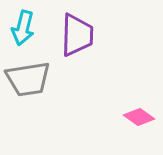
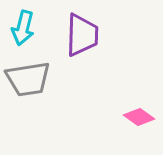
purple trapezoid: moved 5 px right
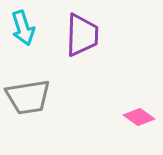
cyan arrow: rotated 32 degrees counterclockwise
gray trapezoid: moved 18 px down
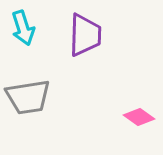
purple trapezoid: moved 3 px right
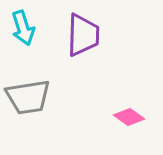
purple trapezoid: moved 2 px left
pink diamond: moved 10 px left
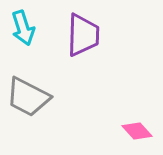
gray trapezoid: rotated 36 degrees clockwise
pink diamond: moved 8 px right, 14 px down; rotated 12 degrees clockwise
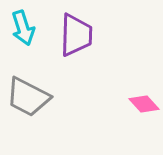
purple trapezoid: moved 7 px left
pink diamond: moved 7 px right, 27 px up
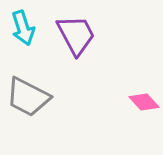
purple trapezoid: rotated 30 degrees counterclockwise
pink diamond: moved 2 px up
